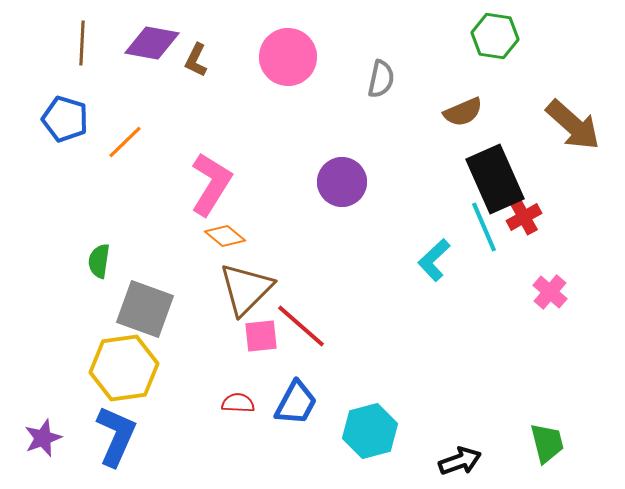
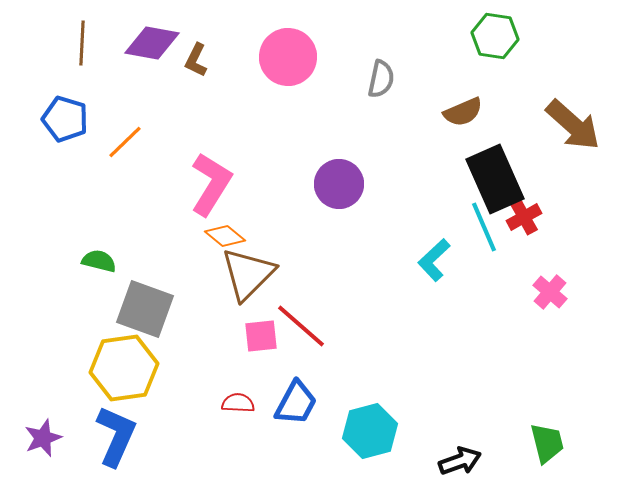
purple circle: moved 3 px left, 2 px down
green semicircle: rotated 96 degrees clockwise
brown triangle: moved 2 px right, 15 px up
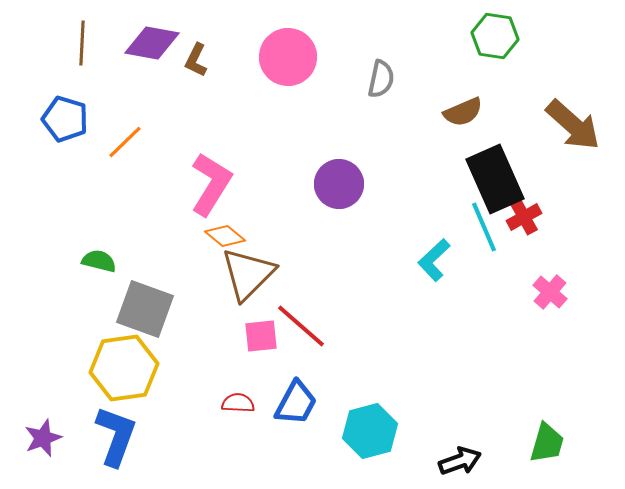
blue L-shape: rotated 4 degrees counterclockwise
green trapezoid: rotated 30 degrees clockwise
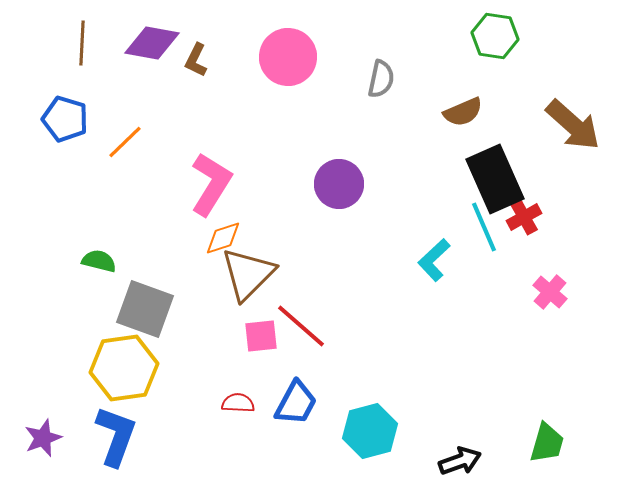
orange diamond: moved 2 px left, 2 px down; rotated 57 degrees counterclockwise
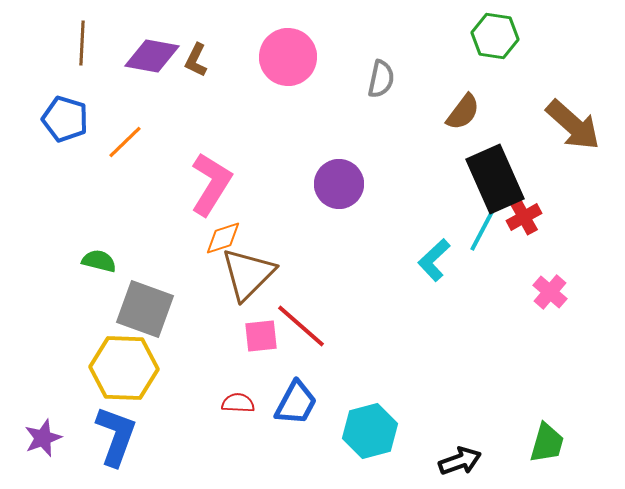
purple diamond: moved 13 px down
brown semicircle: rotated 30 degrees counterclockwise
cyan line: rotated 51 degrees clockwise
yellow hexagon: rotated 10 degrees clockwise
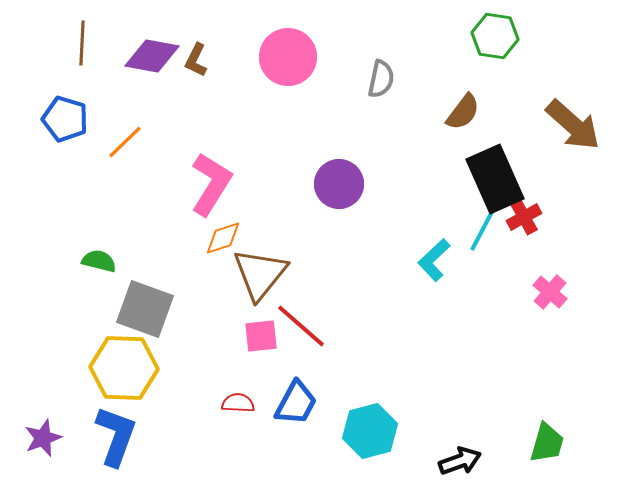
brown triangle: moved 12 px right; rotated 6 degrees counterclockwise
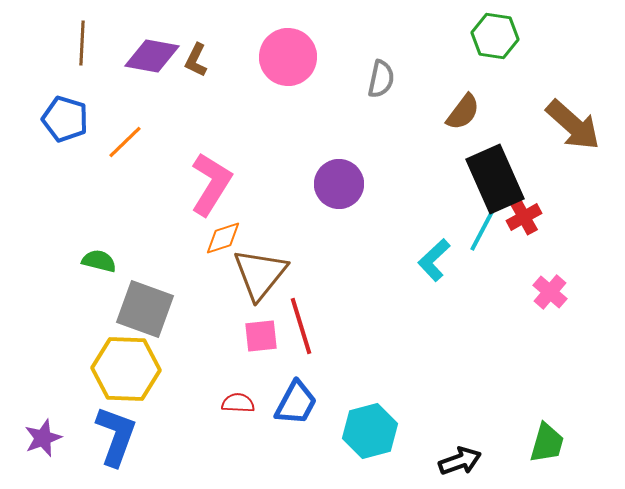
red line: rotated 32 degrees clockwise
yellow hexagon: moved 2 px right, 1 px down
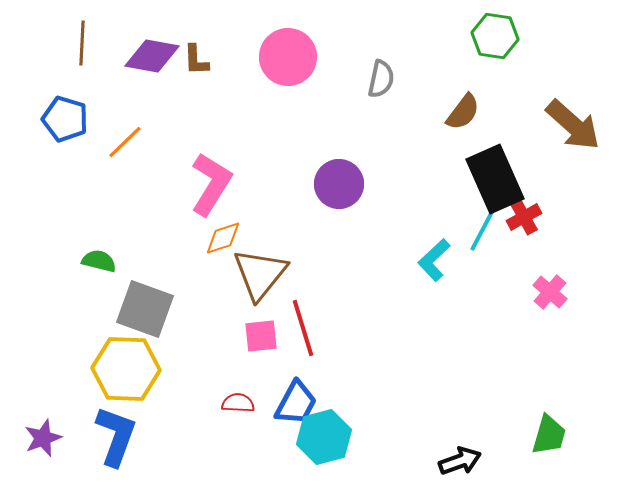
brown L-shape: rotated 28 degrees counterclockwise
red line: moved 2 px right, 2 px down
cyan hexagon: moved 46 px left, 6 px down
green trapezoid: moved 2 px right, 8 px up
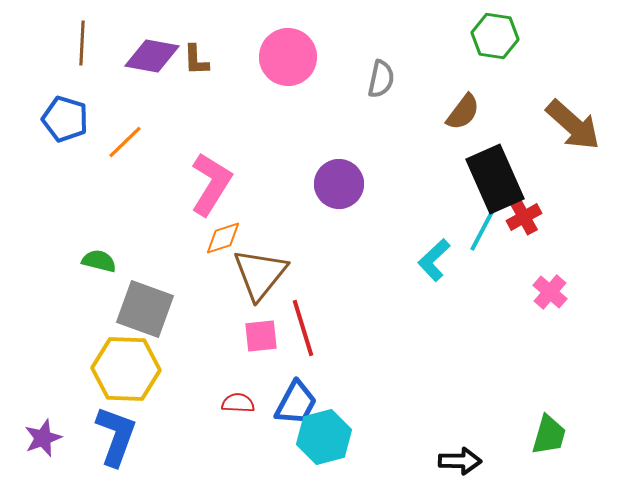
black arrow: rotated 21 degrees clockwise
